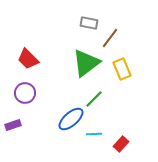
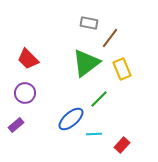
green line: moved 5 px right
purple rectangle: moved 3 px right; rotated 21 degrees counterclockwise
red rectangle: moved 1 px right, 1 px down
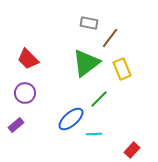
red rectangle: moved 10 px right, 5 px down
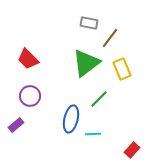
purple circle: moved 5 px right, 3 px down
blue ellipse: rotated 36 degrees counterclockwise
cyan line: moved 1 px left
